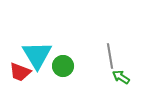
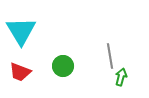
cyan triangle: moved 16 px left, 24 px up
green arrow: rotated 72 degrees clockwise
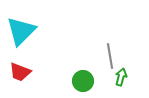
cyan triangle: rotated 16 degrees clockwise
green circle: moved 20 px right, 15 px down
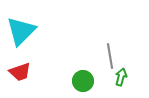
red trapezoid: rotated 40 degrees counterclockwise
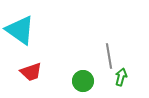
cyan triangle: moved 1 px left, 1 px up; rotated 40 degrees counterclockwise
gray line: moved 1 px left
red trapezoid: moved 11 px right
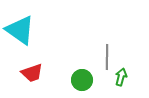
gray line: moved 2 px left, 1 px down; rotated 10 degrees clockwise
red trapezoid: moved 1 px right, 1 px down
green circle: moved 1 px left, 1 px up
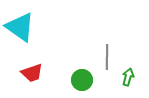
cyan triangle: moved 3 px up
green arrow: moved 7 px right
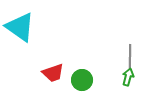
gray line: moved 23 px right
red trapezoid: moved 21 px right
